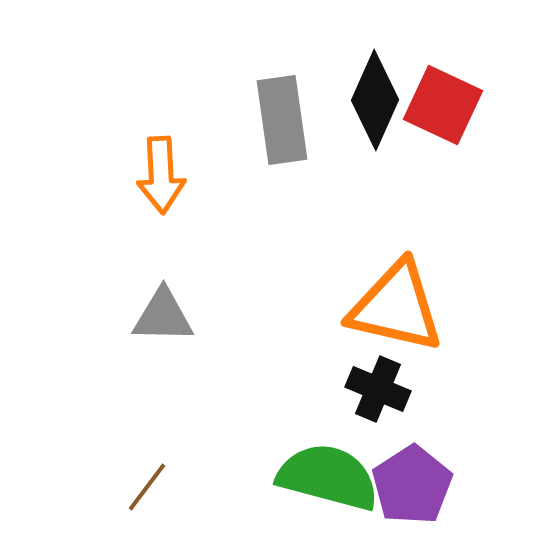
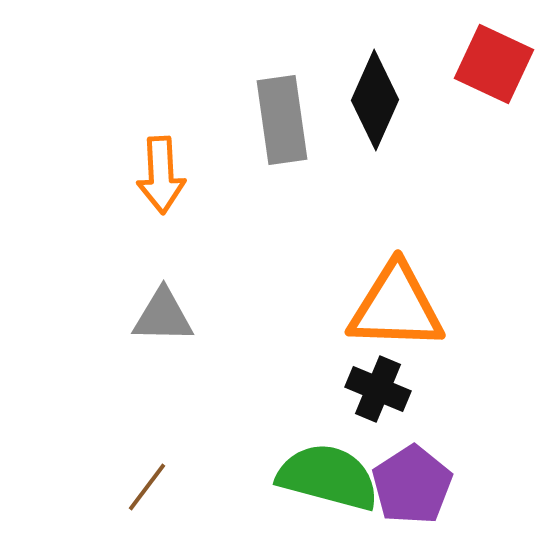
red square: moved 51 px right, 41 px up
orange triangle: rotated 11 degrees counterclockwise
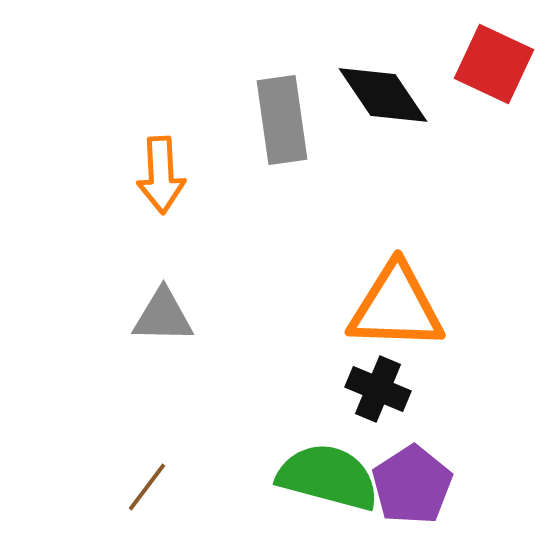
black diamond: moved 8 px right, 5 px up; rotated 58 degrees counterclockwise
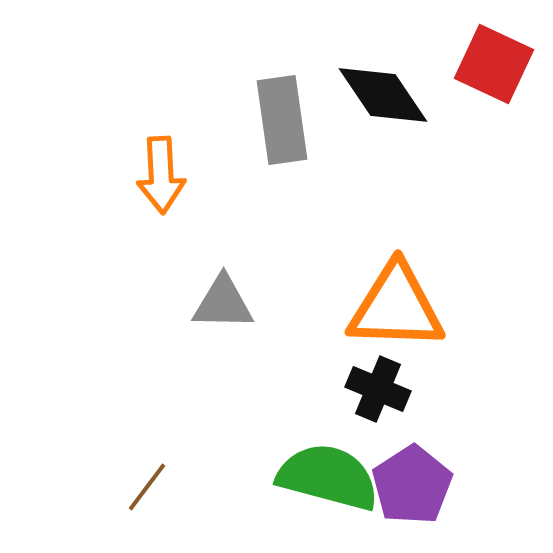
gray triangle: moved 60 px right, 13 px up
